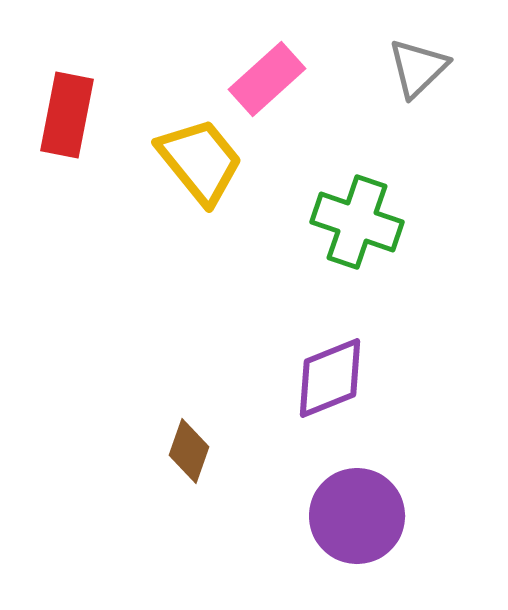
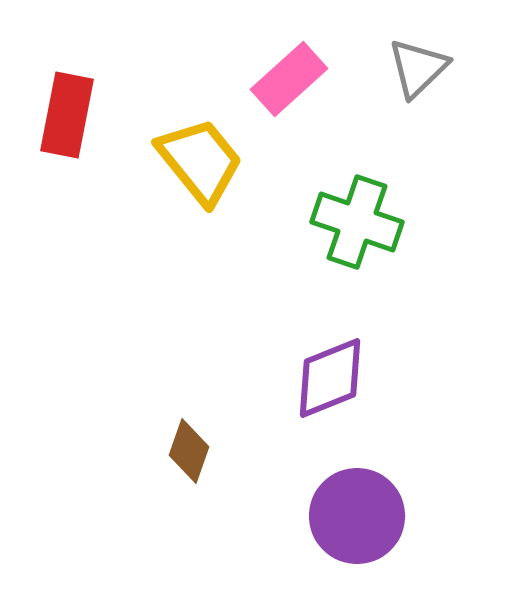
pink rectangle: moved 22 px right
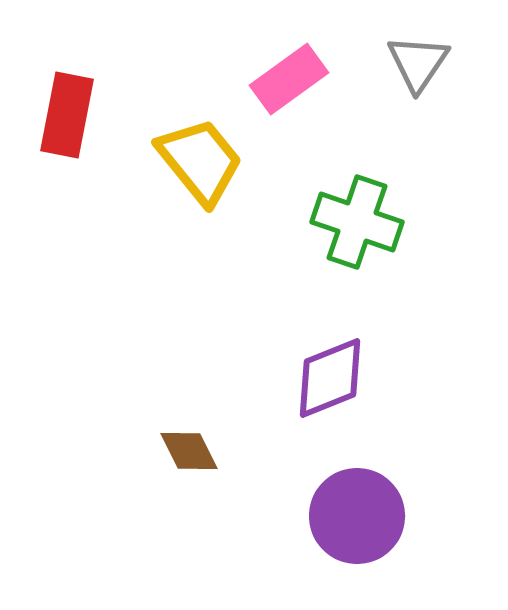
gray triangle: moved 5 px up; rotated 12 degrees counterclockwise
pink rectangle: rotated 6 degrees clockwise
brown diamond: rotated 46 degrees counterclockwise
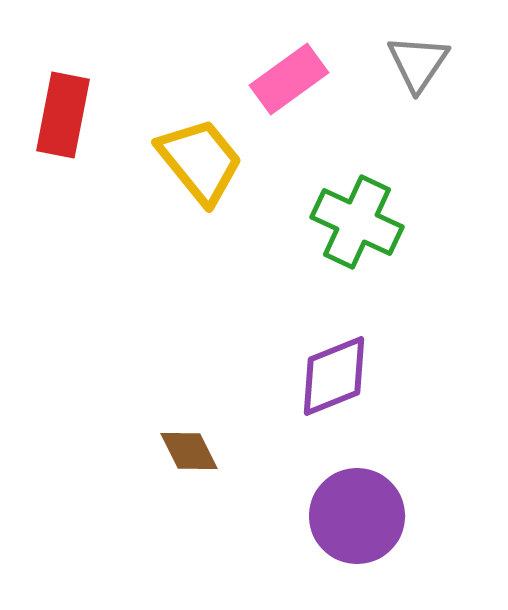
red rectangle: moved 4 px left
green cross: rotated 6 degrees clockwise
purple diamond: moved 4 px right, 2 px up
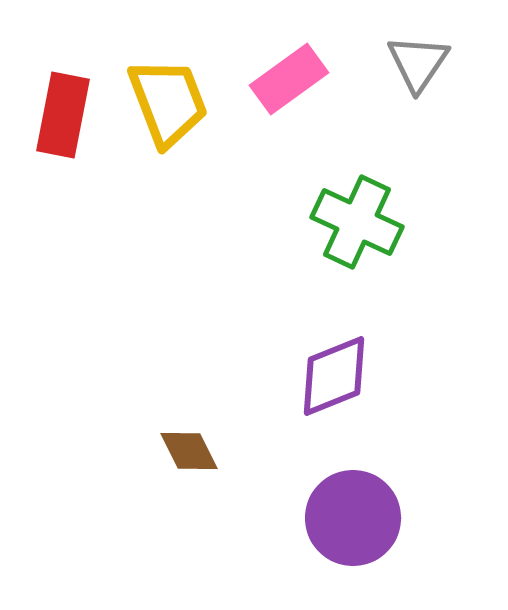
yellow trapezoid: moved 32 px left, 59 px up; rotated 18 degrees clockwise
purple circle: moved 4 px left, 2 px down
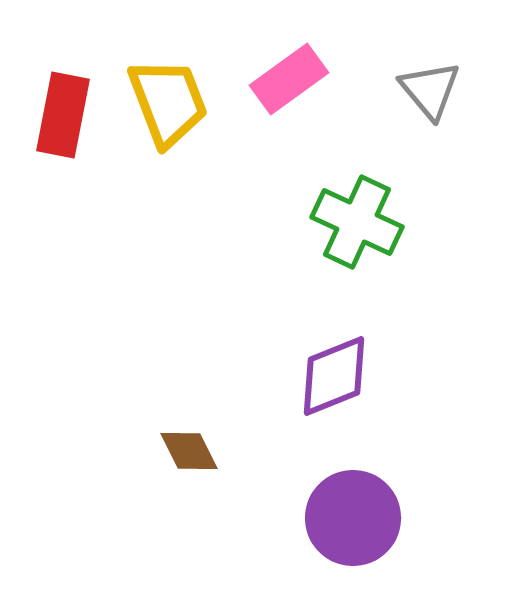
gray triangle: moved 12 px right, 27 px down; rotated 14 degrees counterclockwise
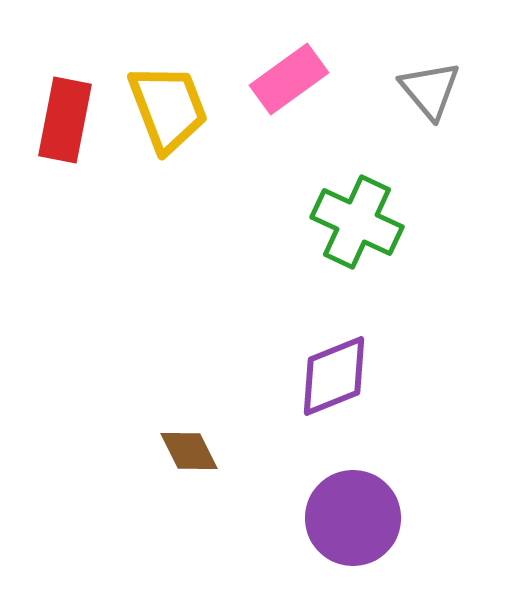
yellow trapezoid: moved 6 px down
red rectangle: moved 2 px right, 5 px down
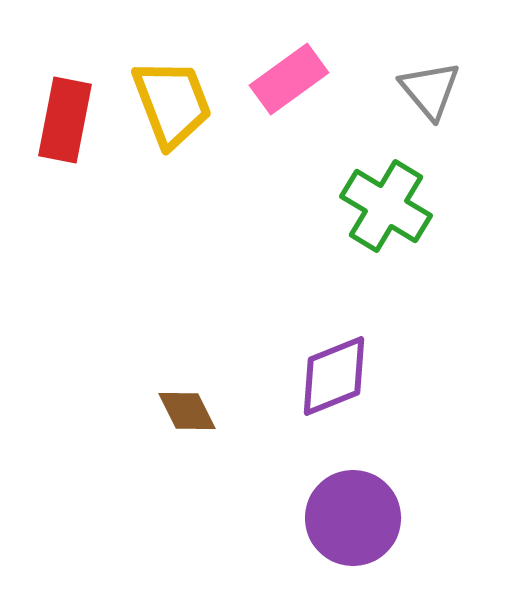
yellow trapezoid: moved 4 px right, 5 px up
green cross: moved 29 px right, 16 px up; rotated 6 degrees clockwise
brown diamond: moved 2 px left, 40 px up
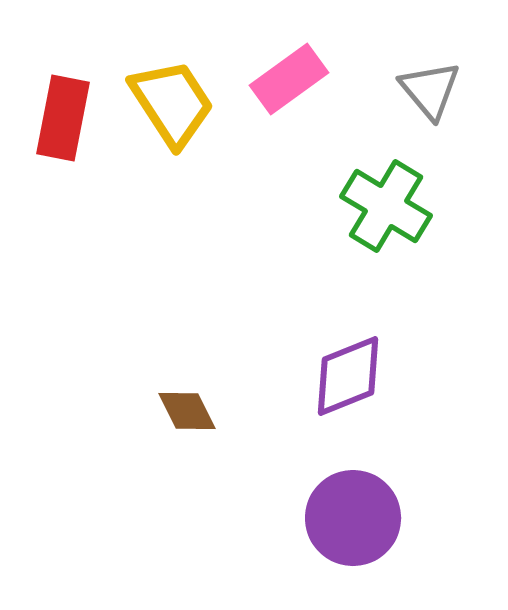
yellow trapezoid: rotated 12 degrees counterclockwise
red rectangle: moved 2 px left, 2 px up
purple diamond: moved 14 px right
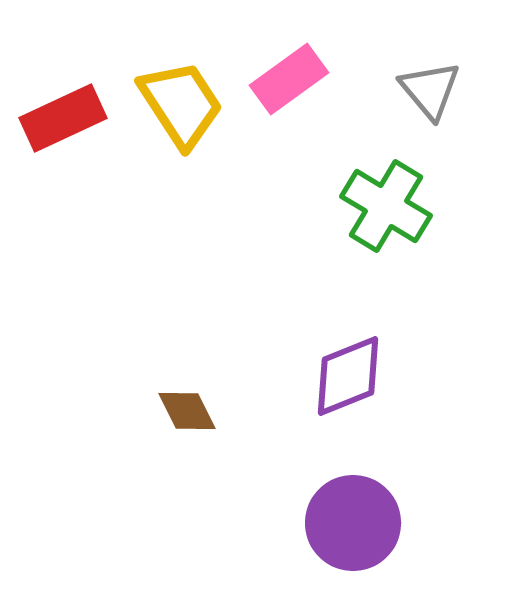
yellow trapezoid: moved 9 px right, 1 px down
red rectangle: rotated 54 degrees clockwise
purple circle: moved 5 px down
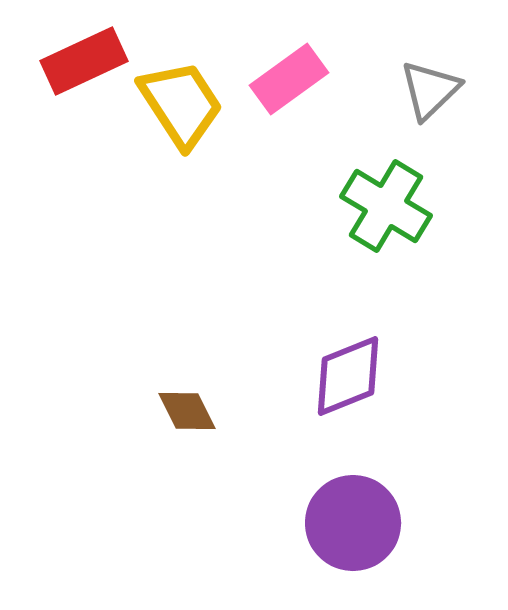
gray triangle: rotated 26 degrees clockwise
red rectangle: moved 21 px right, 57 px up
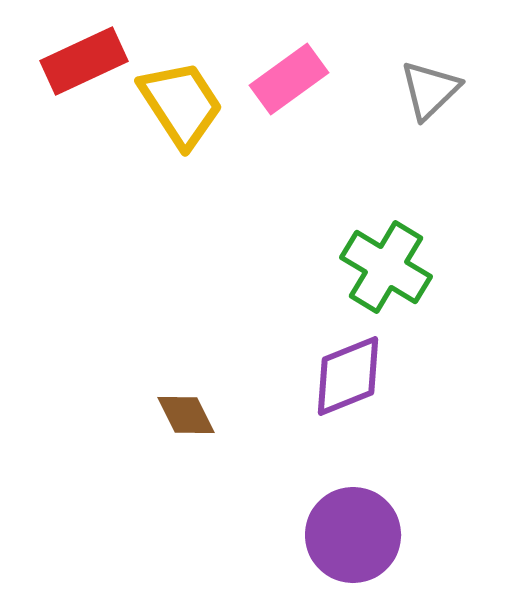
green cross: moved 61 px down
brown diamond: moved 1 px left, 4 px down
purple circle: moved 12 px down
